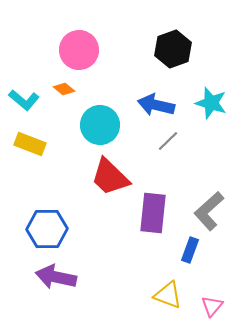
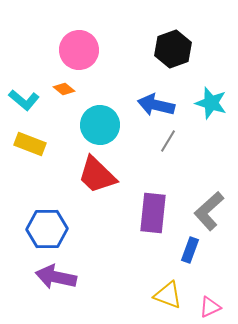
gray line: rotated 15 degrees counterclockwise
red trapezoid: moved 13 px left, 2 px up
pink triangle: moved 2 px left, 1 px down; rotated 25 degrees clockwise
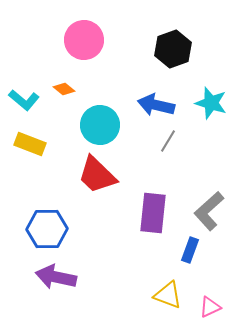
pink circle: moved 5 px right, 10 px up
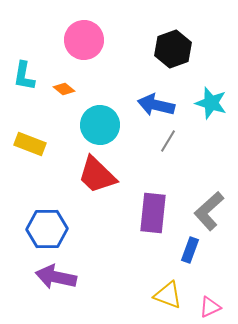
cyan L-shape: moved 24 px up; rotated 60 degrees clockwise
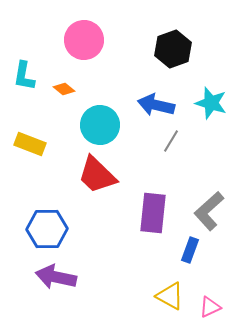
gray line: moved 3 px right
yellow triangle: moved 2 px right, 1 px down; rotated 8 degrees clockwise
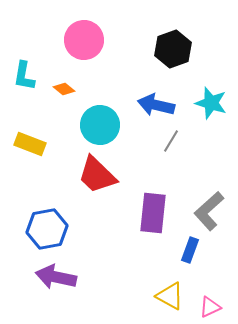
blue hexagon: rotated 9 degrees counterclockwise
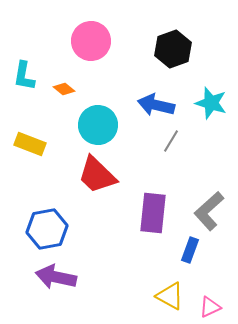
pink circle: moved 7 px right, 1 px down
cyan circle: moved 2 px left
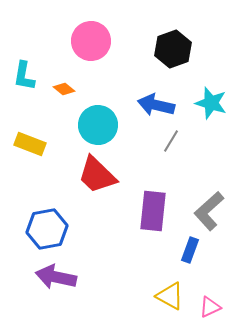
purple rectangle: moved 2 px up
